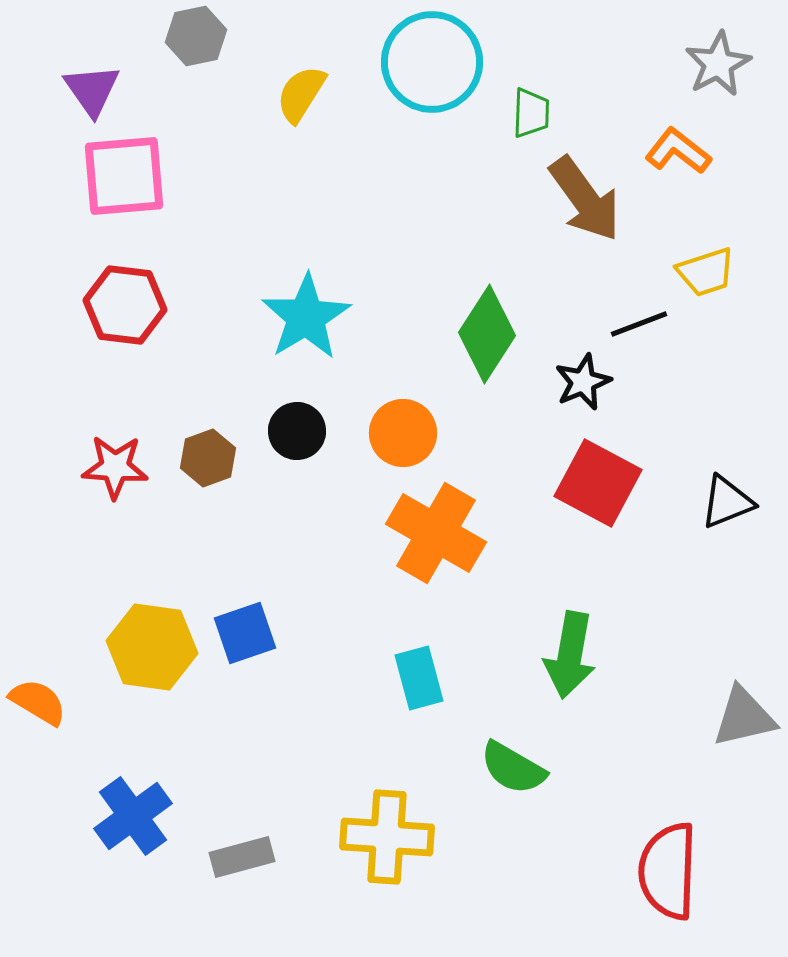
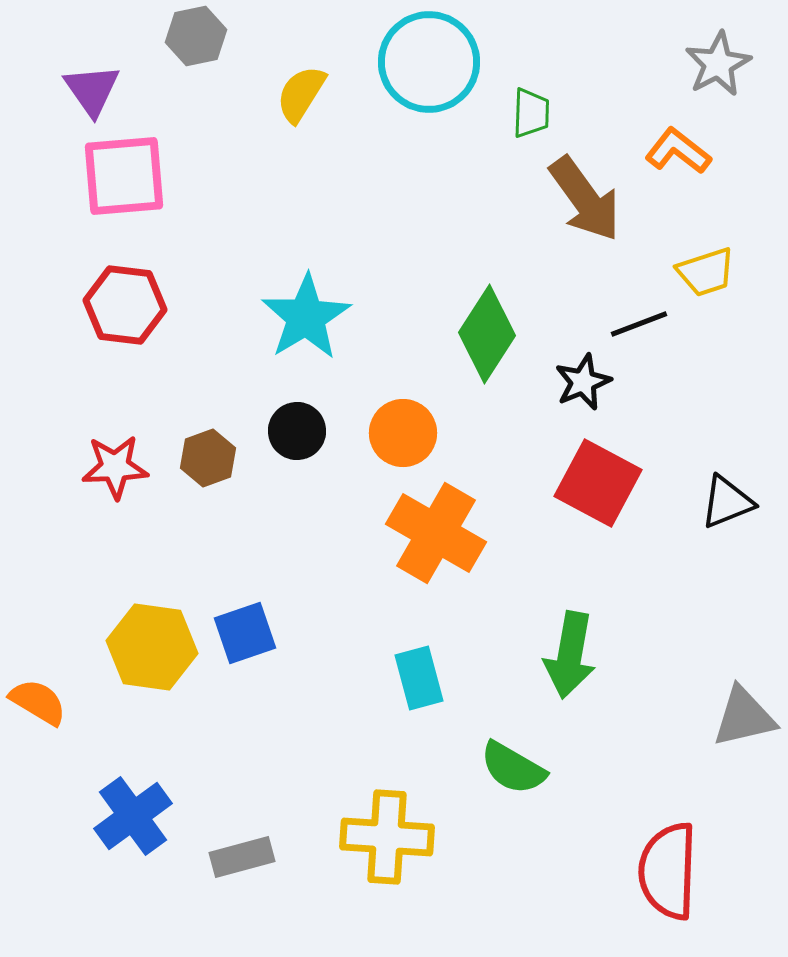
cyan circle: moved 3 px left
red star: rotated 6 degrees counterclockwise
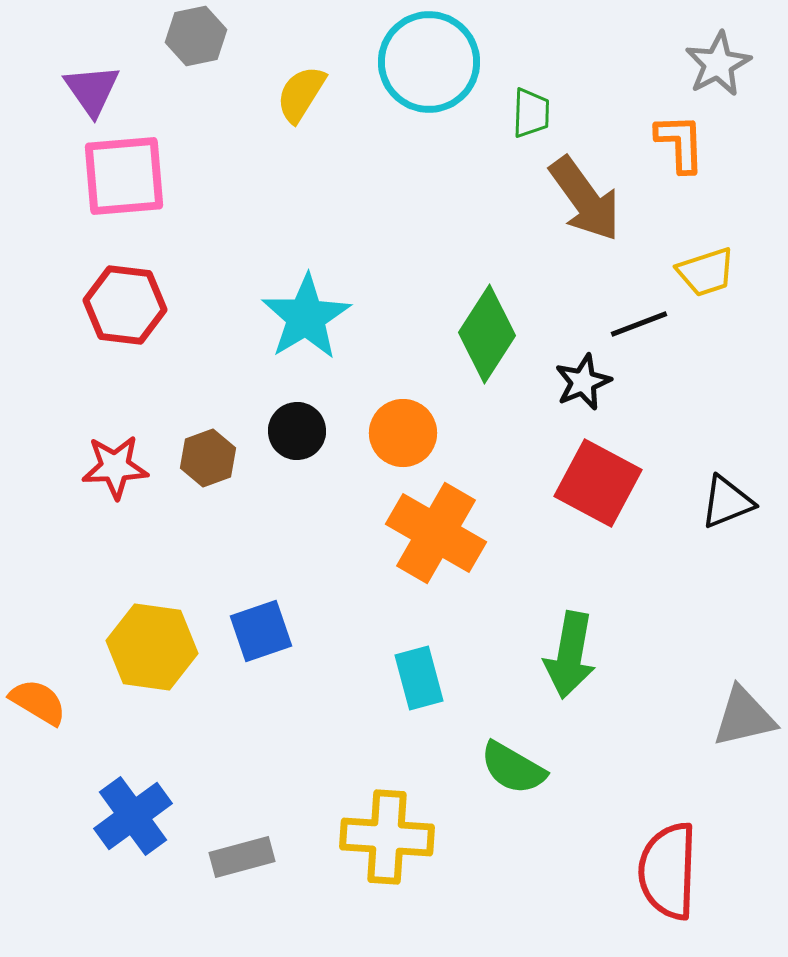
orange L-shape: moved 2 px right, 8 px up; rotated 50 degrees clockwise
blue square: moved 16 px right, 2 px up
